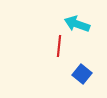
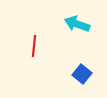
red line: moved 25 px left
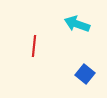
blue square: moved 3 px right
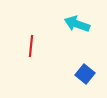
red line: moved 3 px left
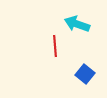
red line: moved 24 px right; rotated 10 degrees counterclockwise
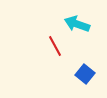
red line: rotated 25 degrees counterclockwise
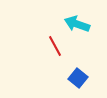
blue square: moved 7 px left, 4 px down
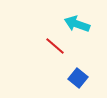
red line: rotated 20 degrees counterclockwise
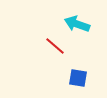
blue square: rotated 30 degrees counterclockwise
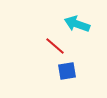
blue square: moved 11 px left, 7 px up; rotated 18 degrees counterclockwise
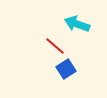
blue square: moved 1 px left, 2 px up; rotated 24 degrees counterclockwise
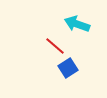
blue square: moved 2 px right, 1 px up
